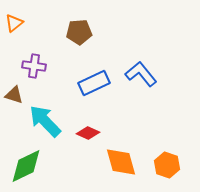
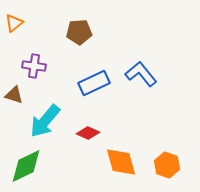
cyan arrow: rotated 96 degrees counterclockwise
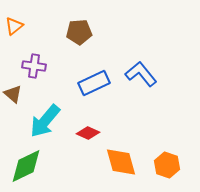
orange triangle: moved 3 px down
brown triangle: moved 1 px left, 1 px up; rotated 24 degrees clockwise
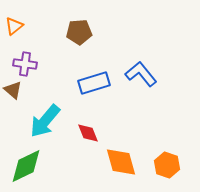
purple cross: moved 9 px left, 2 px up
blue rectangle: rotated 8 degrees clockwise
brown triangle: moved 4 px up
red diamond: rotated 45 degrees clockwise
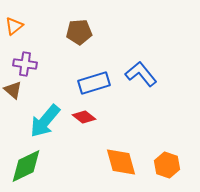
red diamond: moved 4 px left, 16 px up; rotated 30 degrees counterclockwise
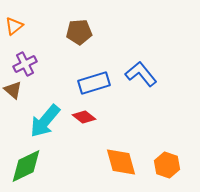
purple cross: rotated 35 degrees counterclockwise
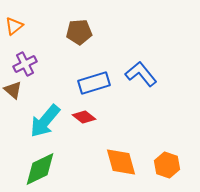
green diamond: moved 14 px right, 3 px down
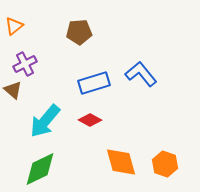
red diamond: moved 6 px right, 3 px down; rotated 10 degrees counterclockwise
orange hexagon: moved 2 px left, 1 px up
